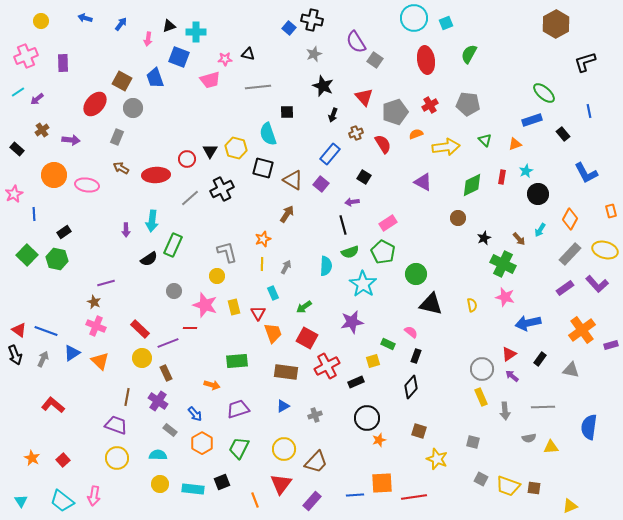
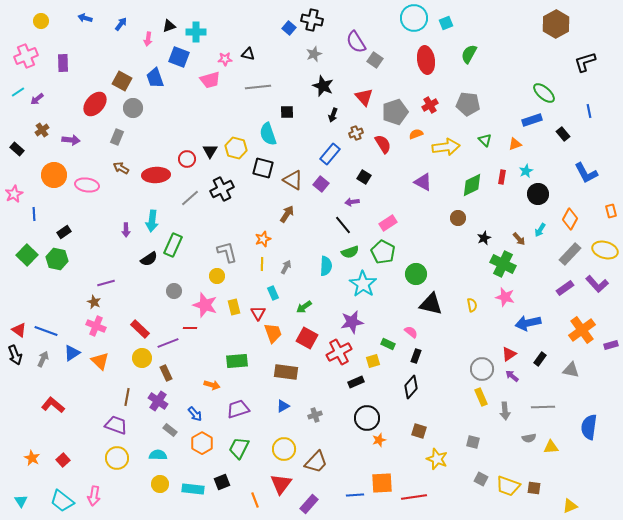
black line at (343, 225): rotated 24 degrees counterclockwise
red cross at (327, 366): moved 12 px right, 14 px up
purple rectangle at (312, 501): moved 3 px left, 3 px down
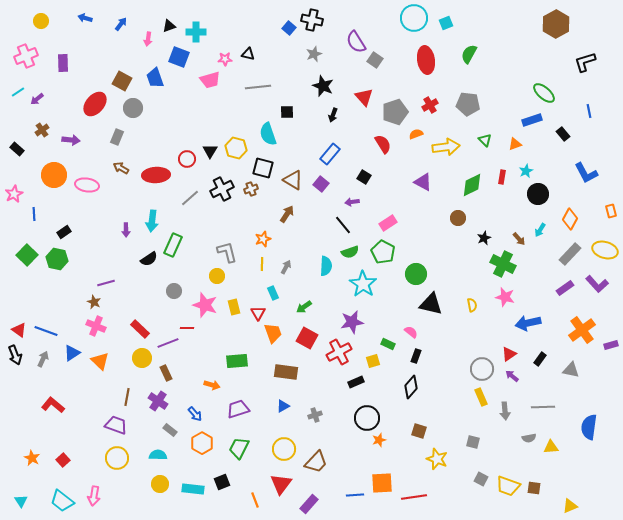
brown cross at (356, 133): moved 105 px left, 56 px down
red line at (190, 328): moved 3 px left
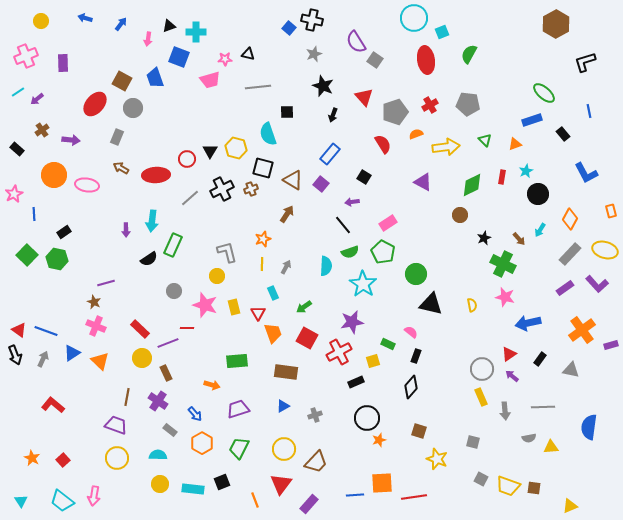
cyan square at (446, 23): moved 4 px left, 9 px down
brown circle at (458, 218): moved 2 px right, 3 px up
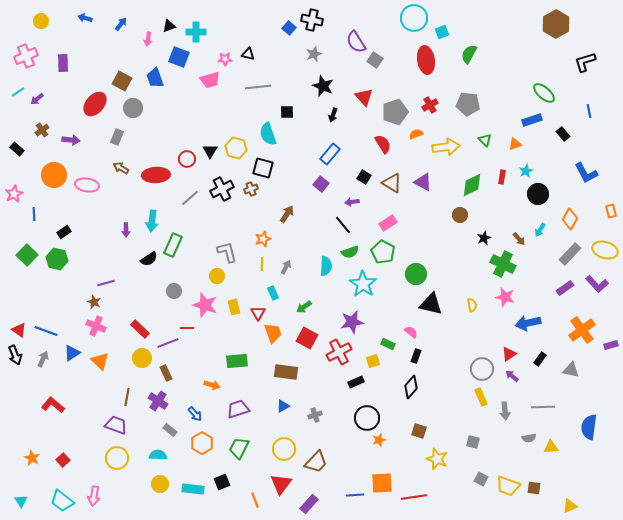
brown triangle at (293, 180): moved 99 px right, 3 px down
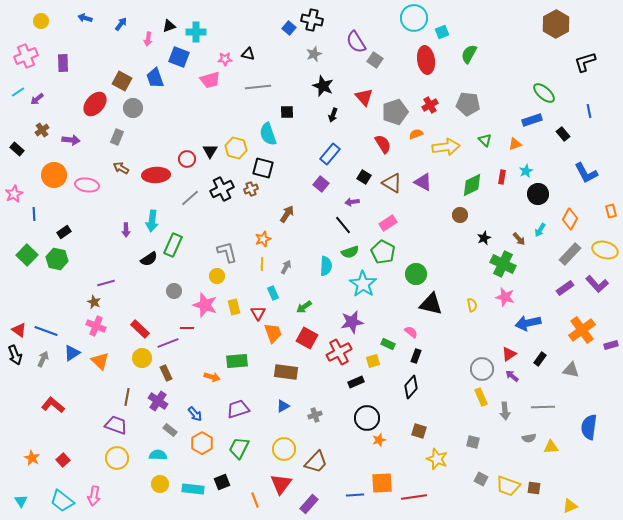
orange arrow at (212, 385): moved 8 px up
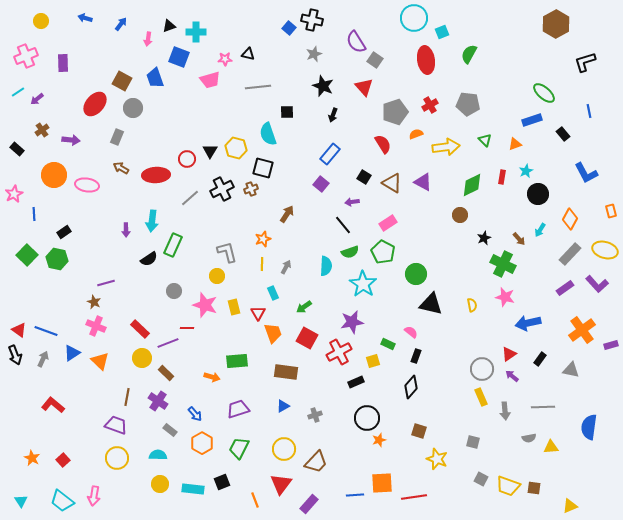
red triangle at (364, 97): moved 10 px up
brown rectangle at (166, 373): rotated 21 degrees counterclockwise
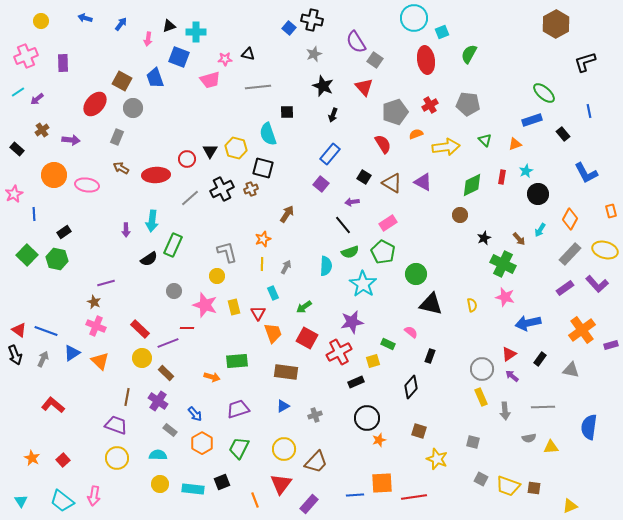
black rectangle at (416, 356): moved 14 px right
